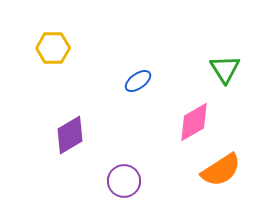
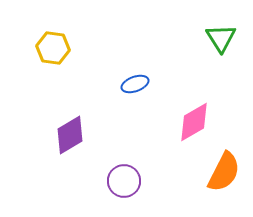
yellow hexagon: rotated 8 degrees clockwise
green triangle: moved 4 px left, 31 px up
blue ellipse: moved 3 px left, 3 px down; rotated 16 degrees clockwise
orange semicircle: moved 3 px right, 2 px down; rotated 30 degrees counterclockwise
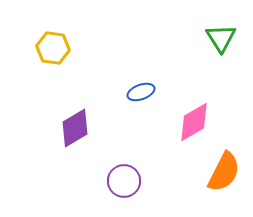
blue ellipse: moved 6 px right, 8 px down
purple diamond: moved 5 px right, 7 px up
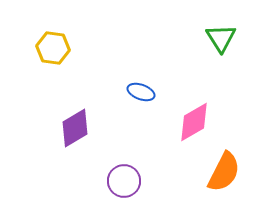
blue ellipse: rotated 40 degrees clockwise
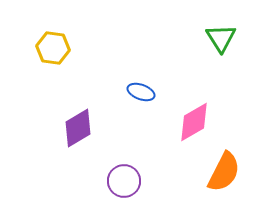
purple diamond: moved 3 px right
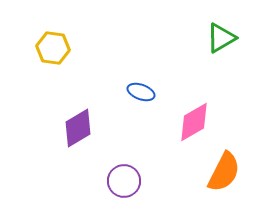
green triangle: rotated 32 degrees clockwise
